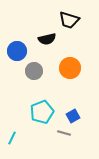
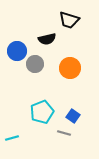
gray circle: moved 1 px right, 7 px up
blue square: rotated 24 degrees counterclockwise
cyan line: rotated 48 degrees clockwise
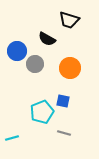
black semicircle: rotated 42 degrees clockwise
blue square: moved 10 px left, 15 px up; rotated 24 degrees counterclockwise
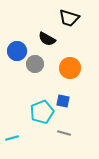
black trapezoid: moved 2 px up
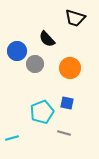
black trapezoid: moved 6 px right
black semicircle: rotated 18 degrees clockwise
blue square: moved 4 px right, 2 px down
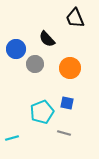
black trapezoid: rotated 50 degrees clockwise
blue circle: moved 1 px left, 2 px up
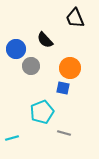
black semicircle: moved 2 px left, 1 px down
gray circle: moved 4 px left, 2 px down
blue square: moved 4 px left, 15 px up
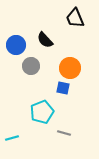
blue circle: moved 4 px up
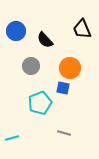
black trapezoid: moved 7 px right, 11 px down
blue circle: moved 14 px up
cyan pentagon: moved 2 px left, 9 px up
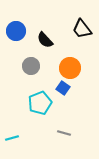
black trapezoid: rotated 15 degrees counterclockwise
blue square: rotated 24 degrees clockwise
